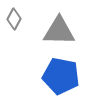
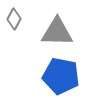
gray triangle: moved 2 px left, 1 px down
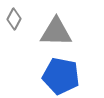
gray triangle: moved 1 px left
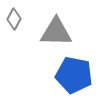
blue pentagon: moved 13 px right, 1 px up
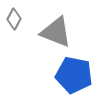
gray triangle: rotated 20 degrees clockwise
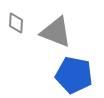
gray diamond: moved 2 px right, 4 px down; rotated 25 degrees counterclockwise
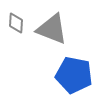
gray triangle: moved 4 px left, 3 px up
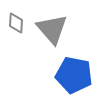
gray triangle: rotated 28 degrees clockwise
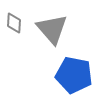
gray diamond: moved 2 px left
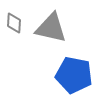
gray triangle: moved 1 px left, 1 px up; rotated 36 degrees counterclockwise
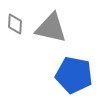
gray diamond: moved 1 px right, 1 px down
